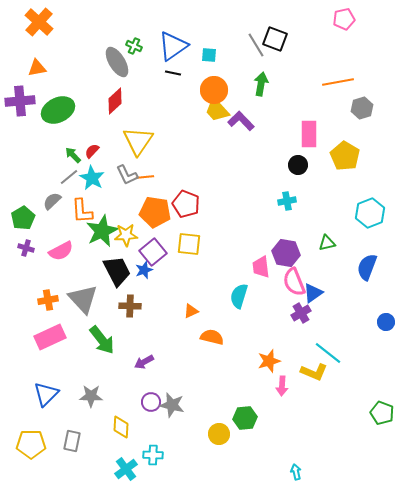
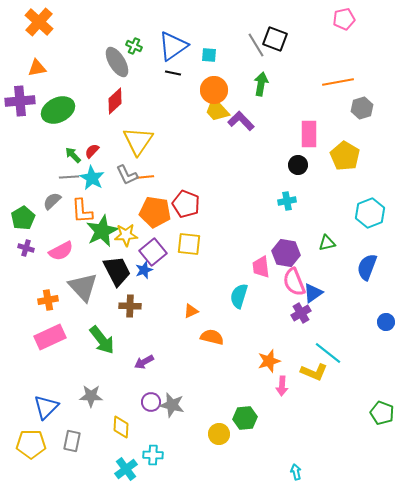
gray line at (69, 177): rotated 36 degrees clockwise
gray triangle at (83, 299): moved 12 px up
blue triangle at (46, 394): moved 13 px down
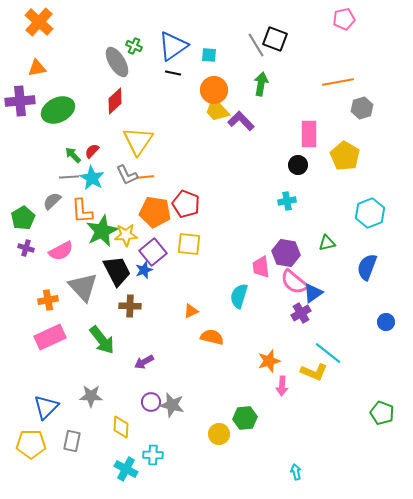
pink semicircle at (294, 282): rotated 28 degrees counterclockwise
cyan cross at (126, 469): rotated 25 degrees counterclockwise
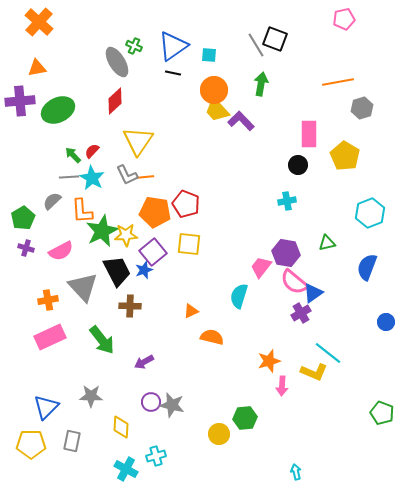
pink trapezoid at (261, 267): rotated 45 degrees clockwise
cyan cross at (153, 455): moved 3 px right, 1 px down; rotated 18 degrees counterclockwise
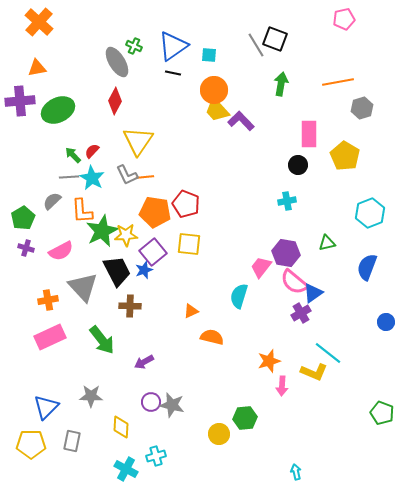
green arrow at (261, 84): moved 20 px right
red diamond at (115, 101): rotated 20 degrees counterclockwise
